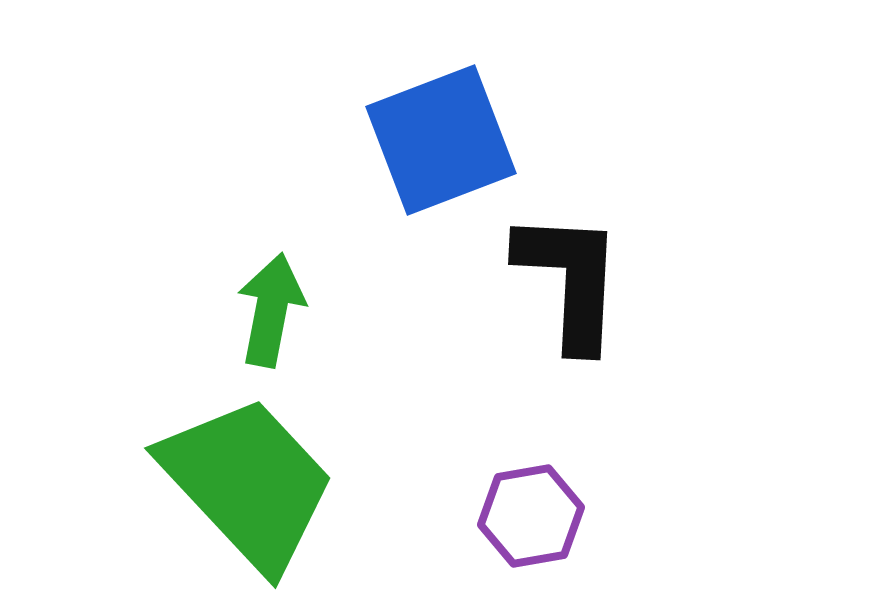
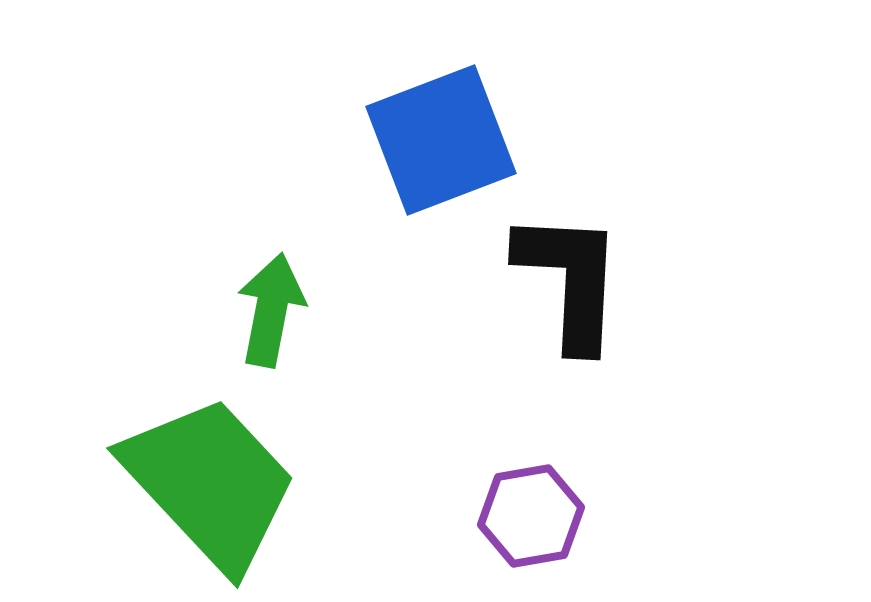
green trapezoid: moved 38 px left
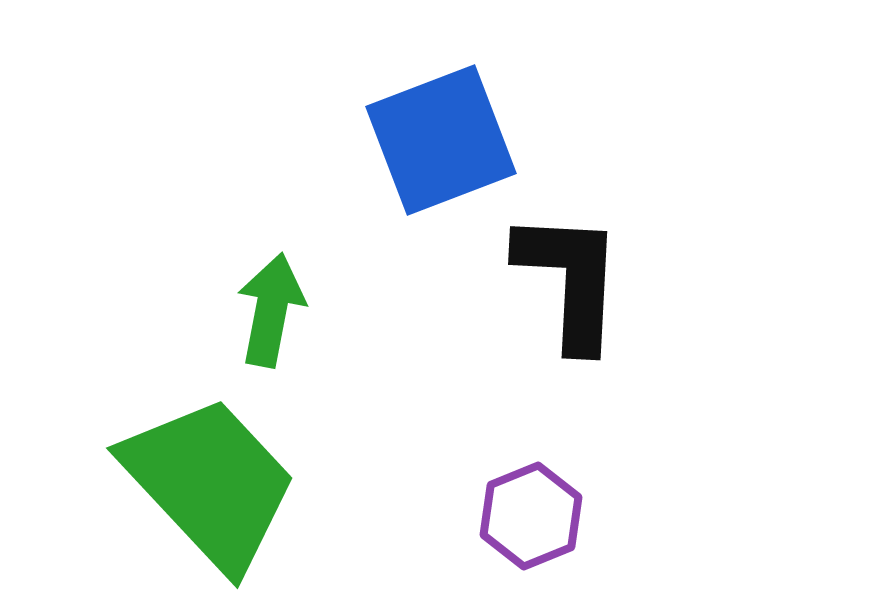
purple hexagon: rotated 12 degrees counterclockwise
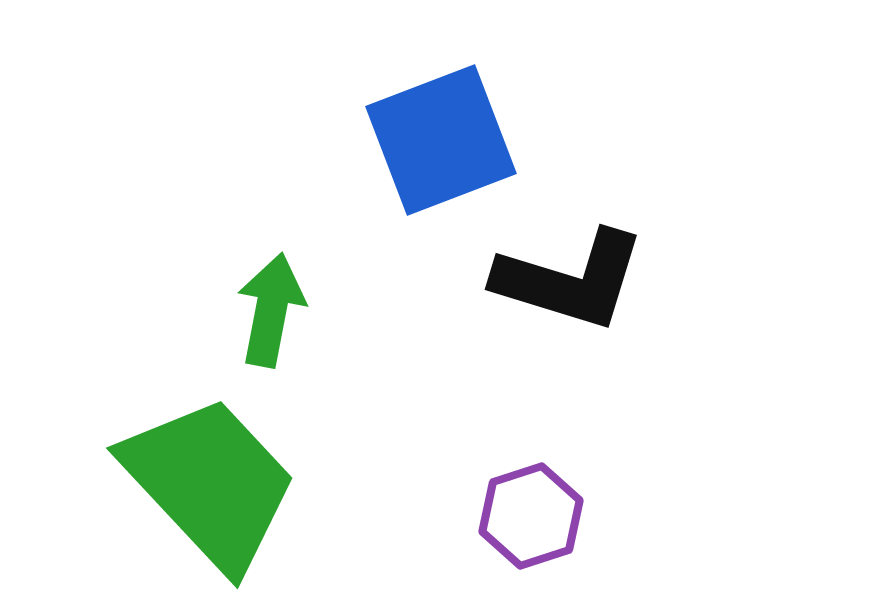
black L-shape: rotated 104 degrees clockwise
purple hexagon: rotated 4 degrees clockwise
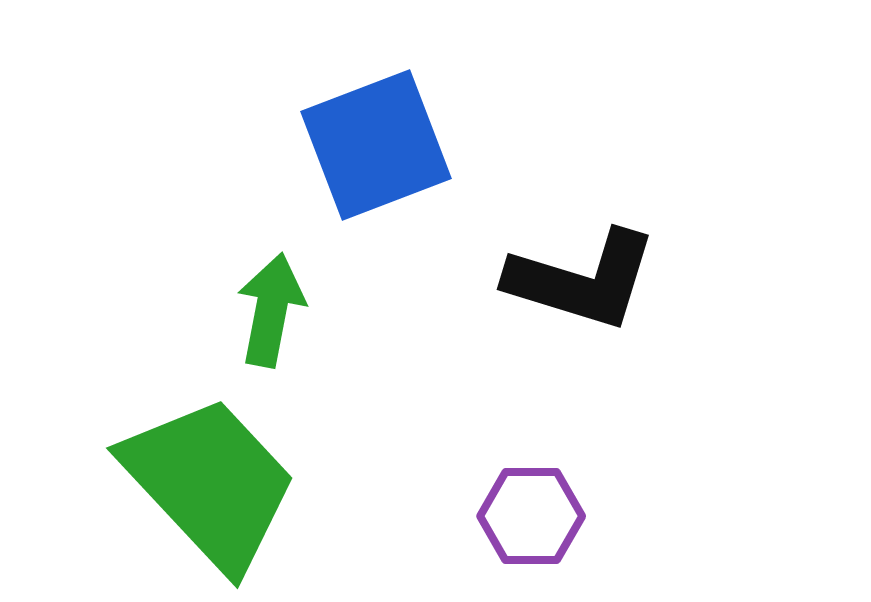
blue square: moved 65 px left, 5 px down
black L-shape: moved 12 px right
purple hexagon: rotated 18 degrees clockwise
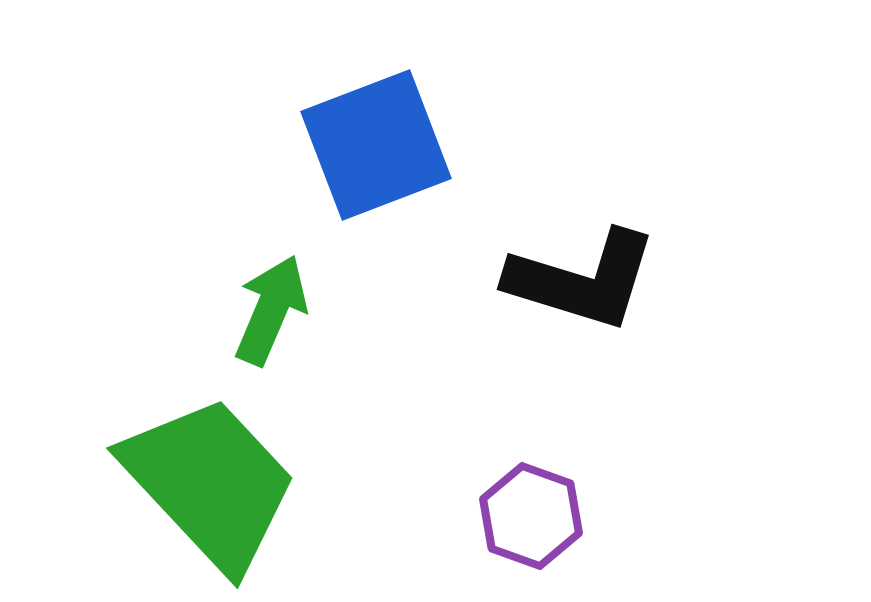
green arrow: rotated 12 degrees clockwise
purple hexagon: rotated 20 degrees clockwise
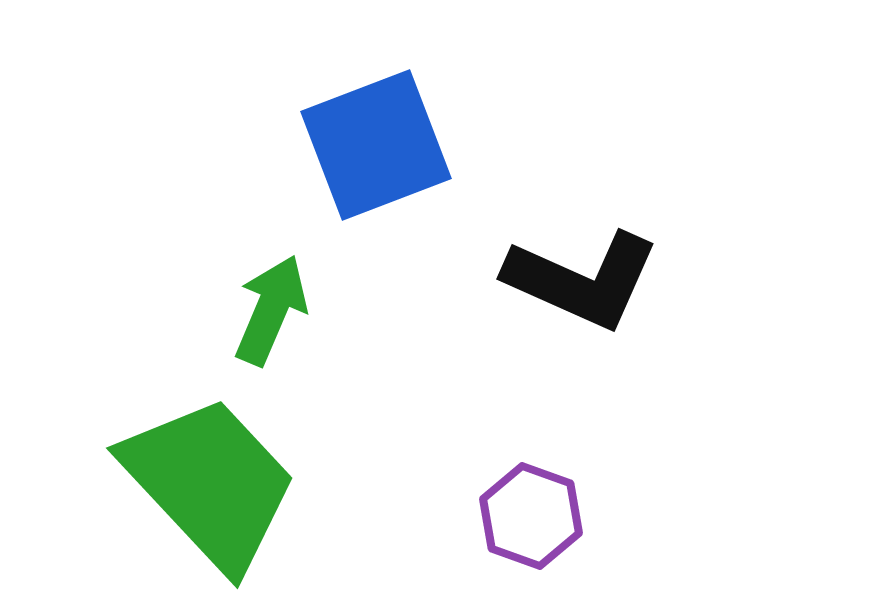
black L-shape: rotated 7 degrees clockwise
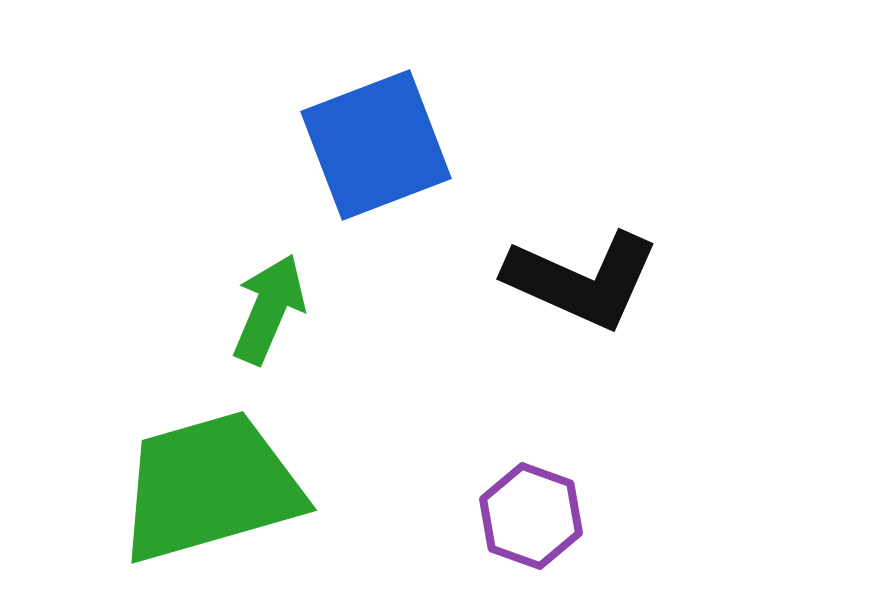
green arrow: moved 2 px left, 1 px up
green trapezoid: moved 4 px down; rotated 63 degrees counterclockwise
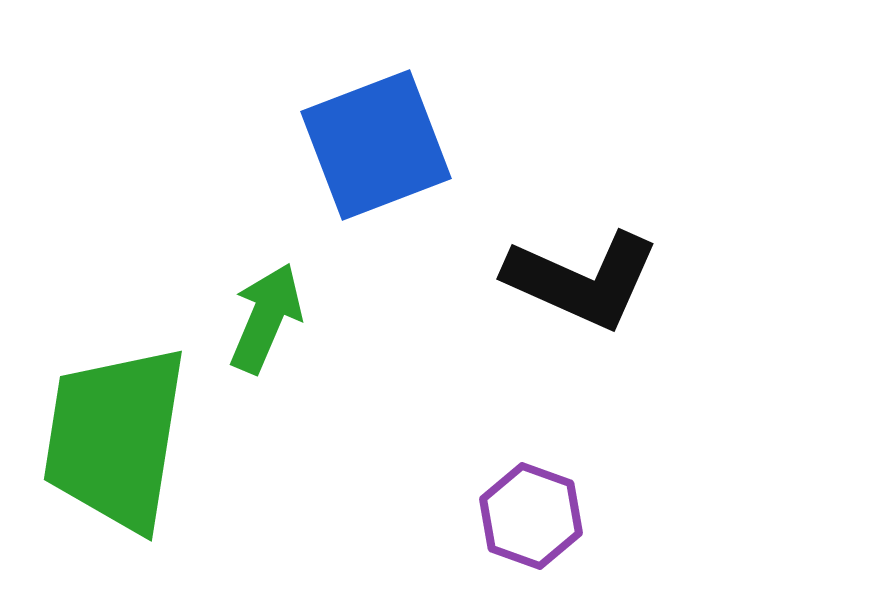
green arrow: moved 3 px left, 9 px down
green trapezoid: moved 95 px left, 49 px up; rotated 65 degrees counterclockwise
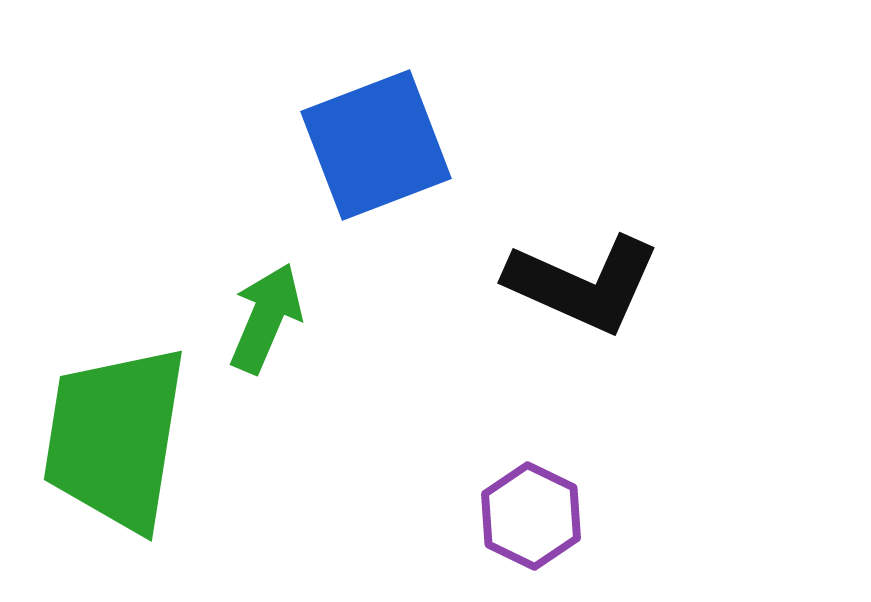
black L-shape: moved 1 px right, 4 px down
purple hexagon: rotated 6 degrees clockwise
